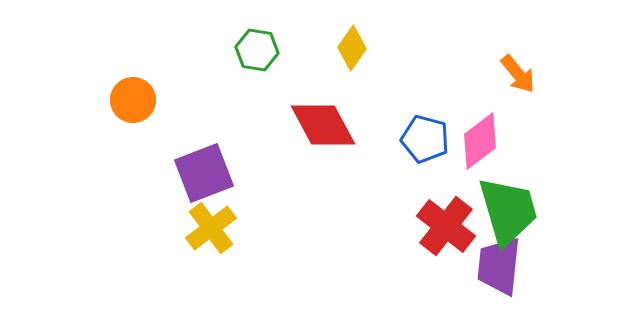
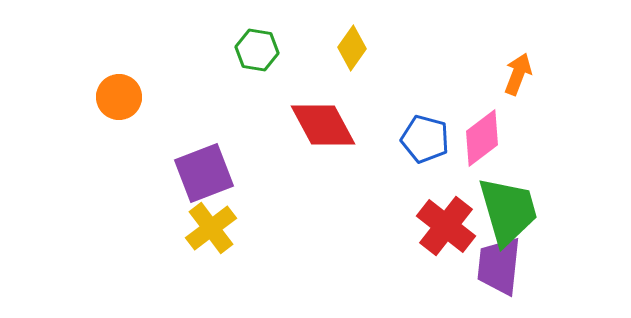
orange arrow: rotated 120 degrees counterclockwise
orange circle: moved 14 px left, 3 px up
pink diamond: moved 2 px right, 3 px up
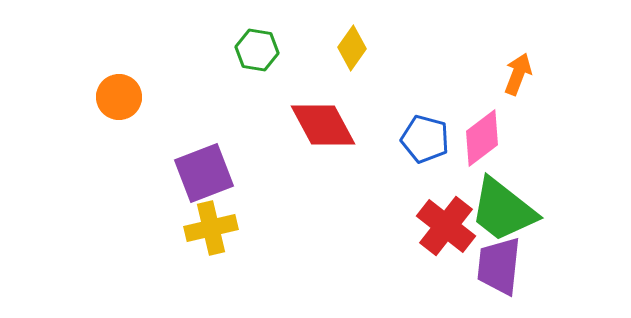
green trapezoid: moved 5 px left, 1 px up; rotated 144 degrees clockwise
yellow cross: rotated 24 degrees clockwise
